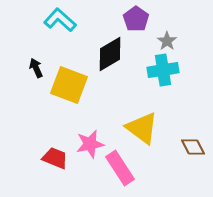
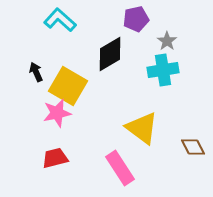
purple pentagon: rotated 25 degrees clockwise
black arrow: moved 4 px down
yellow square: moved 1 px left, 1 px down; rotated 9 degrees clockwise
pink star: moved 33 px left, 31 px up
red trapezoid: rotated 36 degrees counterclockwise
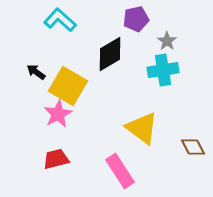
black arrow: rotated 30 degrees counterclockwise
pink star: moved 1 px right, 1 px down; rotated 16 degrees counterclockwise
red trapezoid: moved 1 px right, 1 px down
pink rectangle: moved 3 px down
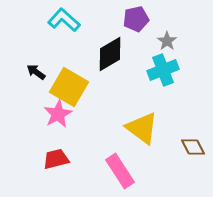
cyan L-shape: moved 4 px right
cyan cross: rotated 12 degrees counterclockwise
yellow square: moved 1 px right, 1 px down
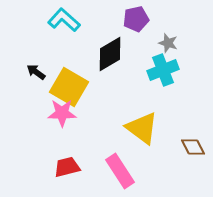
gray star: moved 1 px right, 2 px down; rotated 18 degrees counterclockwise
pink star: moved 4 px right, 1 px up; rotated 28 degrees clockwise
red trapezoid: moved 11 px right, 8 px down
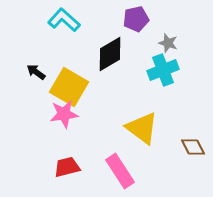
pink star: moved 2 px right, 1 px down; rotated 8 degrees counterclockwise
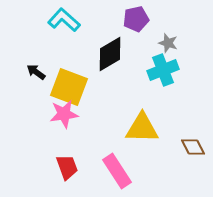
yellow square: rotated 9 degrees counterclockwise
yellow triangle: rotated 36 degrees counterclockwise
red trapezoid: rotated 84 degrees clockwise
pink rectangle: moved 3 px left
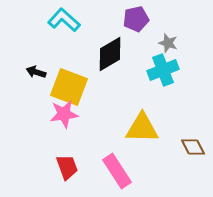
black arrow: rotated 18 degrees counterclockwise
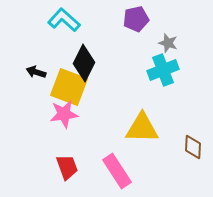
black diamond: moved 26 px left, 9 px down; rotated 33 degrees counterclockwise
brown diamond: rotated 30 degrees clockwise
